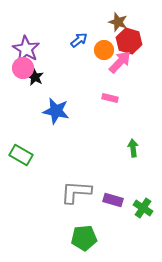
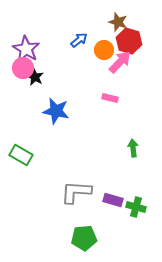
green cross: moved 7 px left, 1 px up; rotated 18 degrees counterclockwise
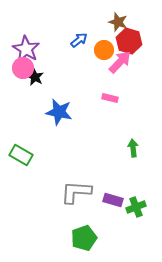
blue star: moved 3 px right, 1 px down
green cross: rotated 36 degrees counterclockwise
green pentagon: rotated 15 degrees counterclockwise
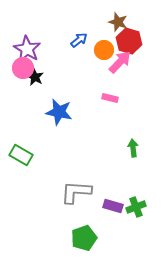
purple star: moved 1 px right
purple rectangle: moved 6 px down
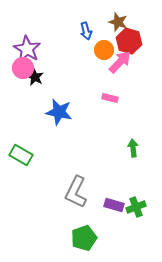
blue arrow: moved 7 px right, 9 px up; rotated 114 degrees clockwise
gray L-shape: rotated 68 degrees counterclockwise
purple rectangle: moved 1 px right, 1 px up
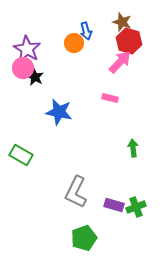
brown star: moved 4 px right
orange circle: moved 30 px left, 7 px up
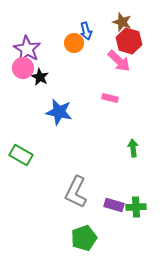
pink arrow: moved 1 px left, 1 px up; rotated 90 degrees clockwise
black star: moved 5 px right
green cross: rotated 18 degrees clockwise
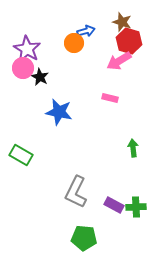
blue arrow: rotated 90 degrees counterclockwise
pink arrow: rotated 105 degrees clockwise
purple rectangle: rotated 12 degrees clockwise
green pentagon: rotated 25 degrees clockwise
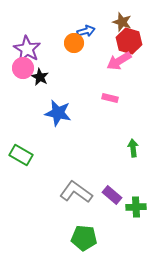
blue star: moved 1 px left, 1 px down
gray L-shape: rotated 100 degrees clockwise
purple rectangle: moved 2 px left, 10 px up; rotated 12 degrees clockwise
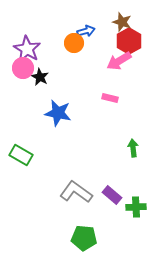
red hexagon: rotated 15 degrees clockwise
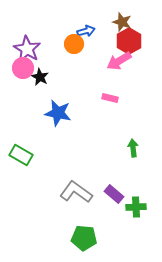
orange circle: moved 1 px down
purple rectangle: moved 2 px right, 1 px up
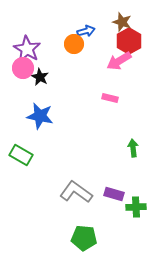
blue star: moved 18 px left, 3 px down
purple rectangle: rotated 24 degrees counterclockwise
